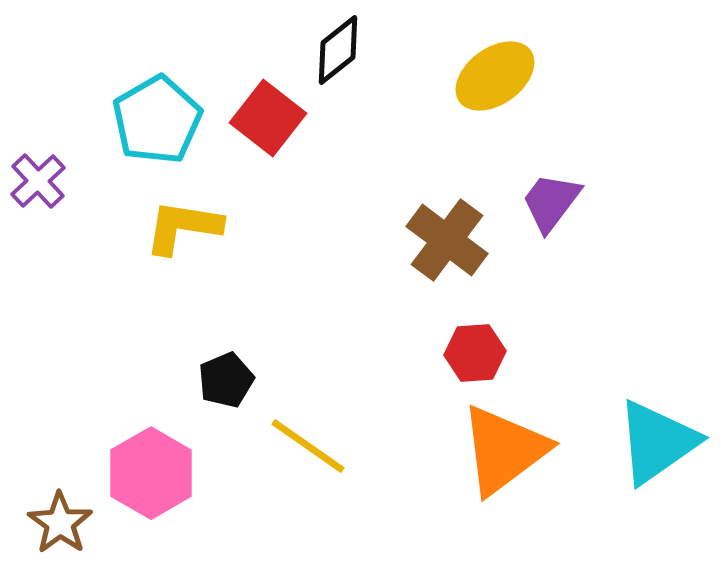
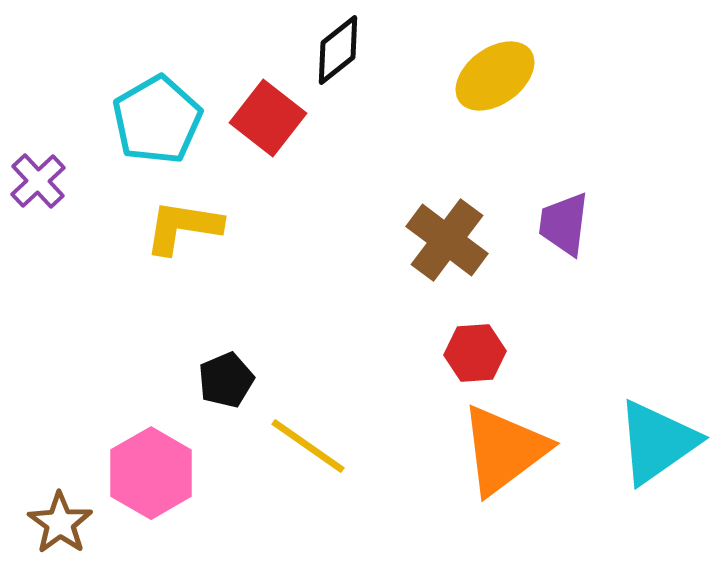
purple trapezoid: moved 13 px right, 22 px down; rotated 30 degrees counterclockwise
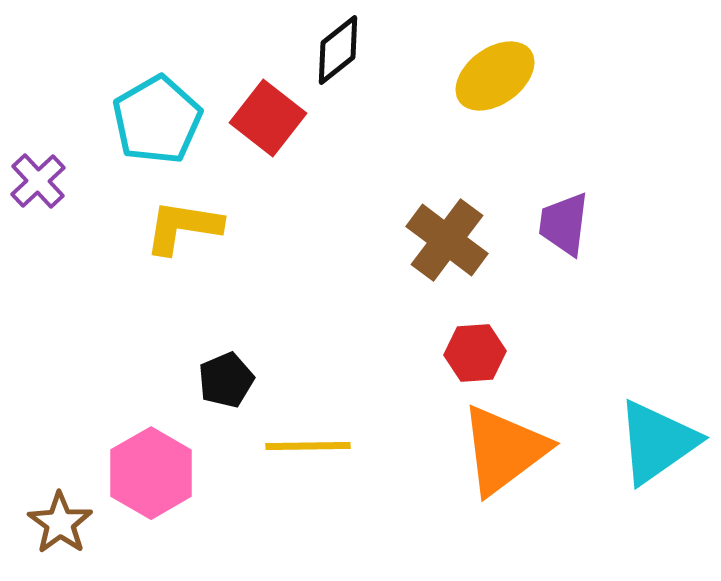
yellow line: rotated 36 degrees counterclockwise
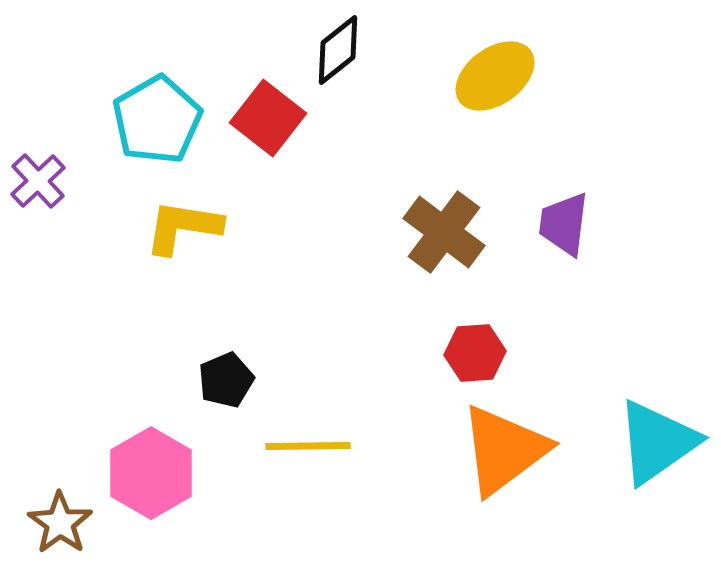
brown cross: moved 3 px left, 8 px up
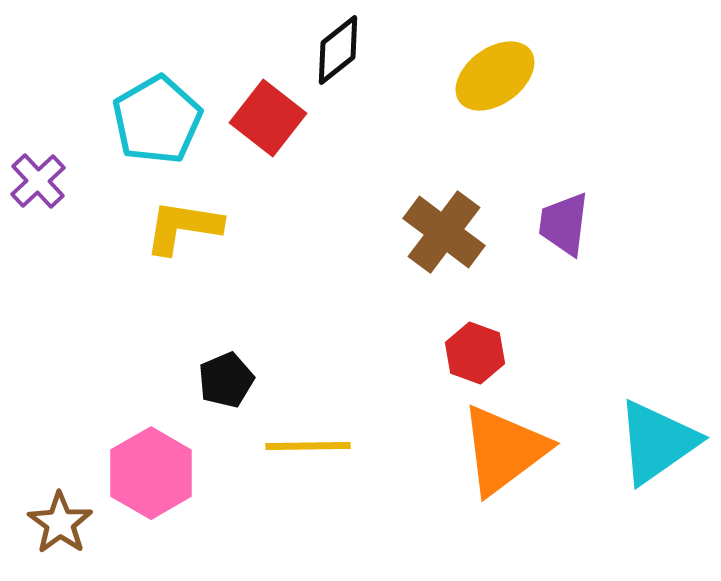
red hexagon: rotated 24 degrees clockwise
